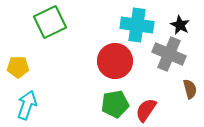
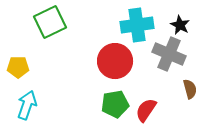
cyan cross: rotated 16 degrees counterclockwise
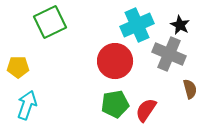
cyan cross: rotated 16 degrees counterclockwise
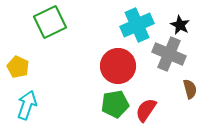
red circle: moved 3 px right, 5 px down
yellow pentagon: rotated 25 degrees clockwise
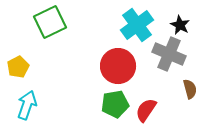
cyan cross: rotated 12 degrees counterclockwise
yellow pentagon: rotated 20 degrees clockwise
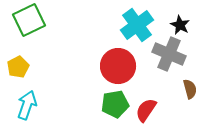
green square: moved 21 px left, 2 px up
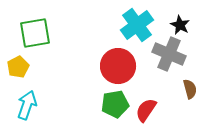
green square: moved 6 px right, 13 px down; rotated 16 degrees clockwise
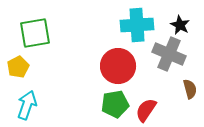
cyan cross: rotated 32 degrees clockwise
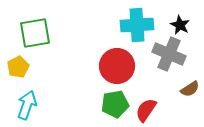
red circle: moved 1 px left
brown semicircle: rotated 72 degrees clockwise
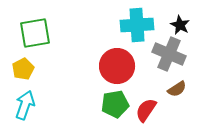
yellow pentagon: moved 5 px right, 2 px down
brown semicircle: moved 13 px left
cyan arrow: moved 2 px left
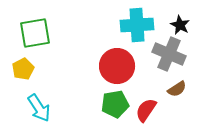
cyan arrow: moved 14 px right, 3 px down; rotated 128 degrees clockwise
